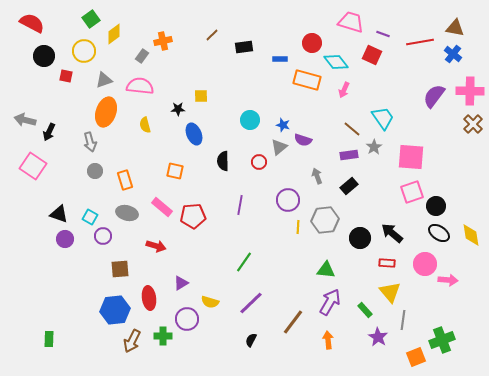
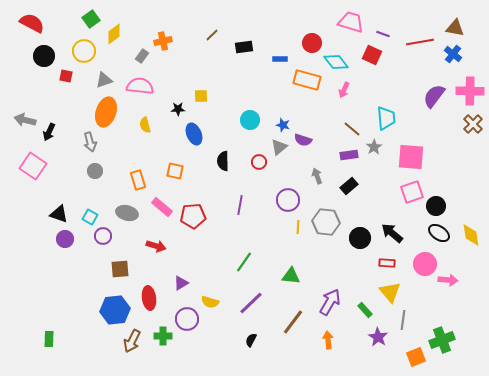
cyan trapezoid at (383, 118): moved 3 px right; rotated 30 degrees clockwise
orange rectangle at (125, 180): moved 13 px right
gray hexagon at (325, 220): moved 1 px right, 2 px down; rotated 12 degrees clockwise
green triangle at (326, 270): moved 35 px left, 6 px down
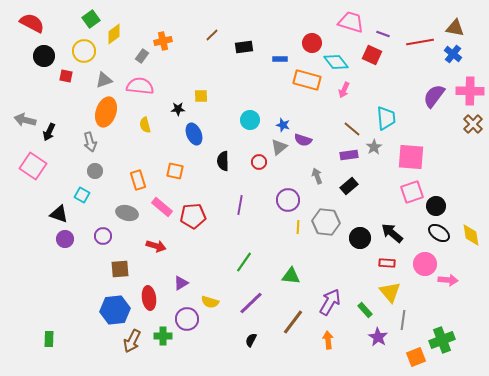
cyan square at (90, 217): moved 8 px left, 22 px up
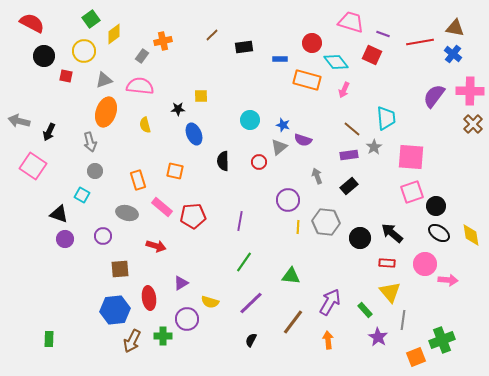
gray arrow at (25, 120): moved 6 px left, 1 px down
purple line at (240, 205): moved 16 px down
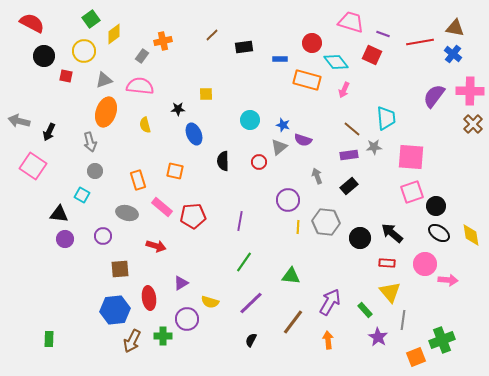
yellow square at (201, 96): moved 5 px right, 2 px up
gray star at (374, 147): rotated 28 degrees clockwise
black triangle at (59, 214): rotated 12 degrees counterclockwise
